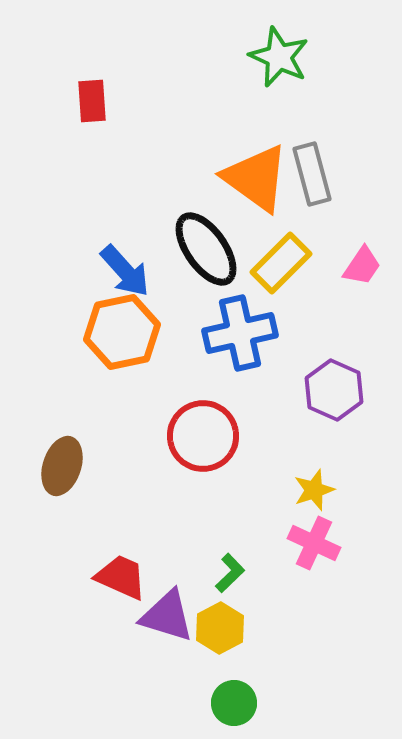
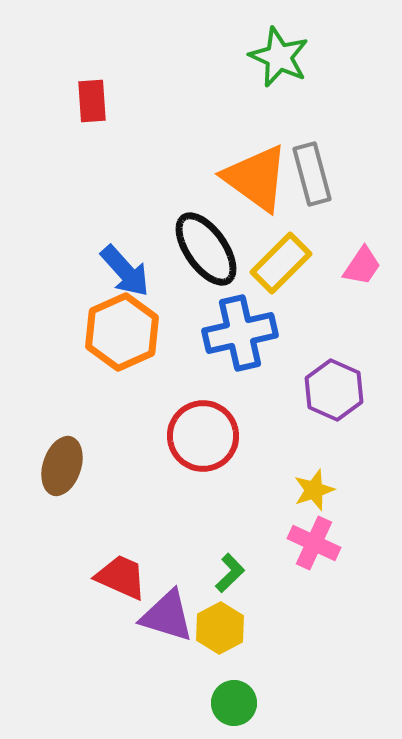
orange hexagon: rotated 12 degrees counterclockwise
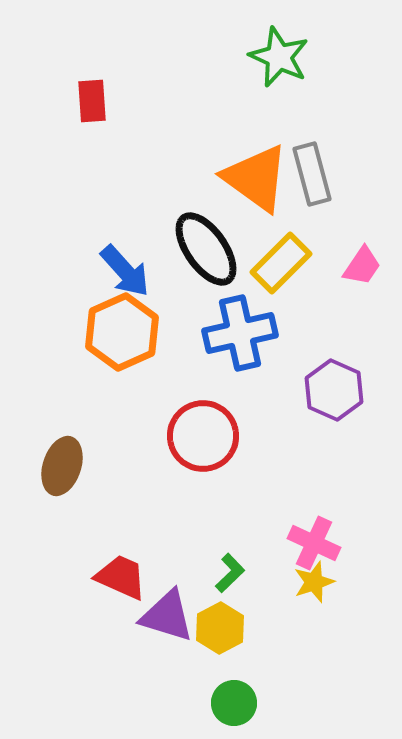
yellow star: moved 92 px down
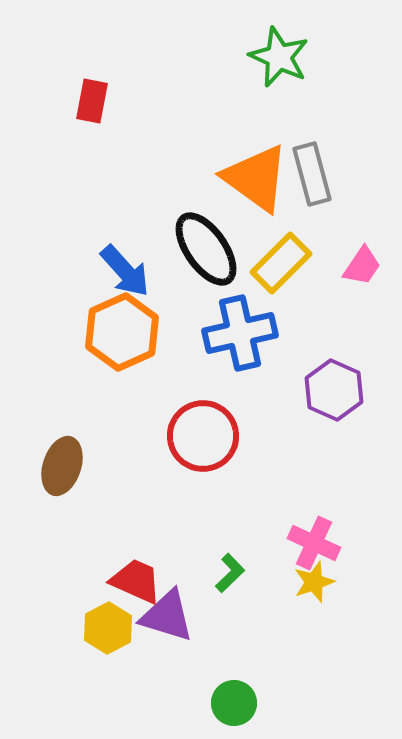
red rectangle: rotated 15 degrees clockwise
red trapezoid: moved 15 px right, 4 px down
yellow hexagon: moved 112 px left
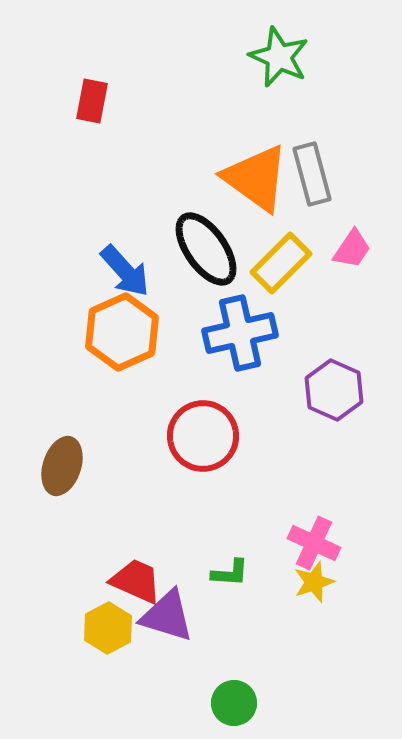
pink trapezoid: moved 10 px left, 17 px up
green L-shape: rotated 48 degrees clockwise
